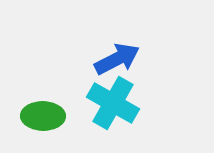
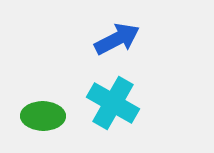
blue arrow: moved 20 px up
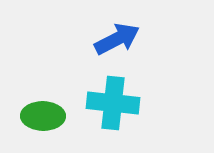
cyan cross: rotated 24 degrees counterclockwise
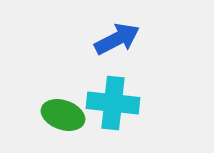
green ellipse: moved 20 px right, 1 px up; rotated 18 degrees clockwise
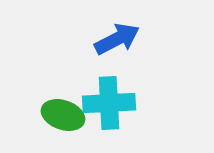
cyan cross: moved 4 px left; rotated 9 degrees counterclockwise
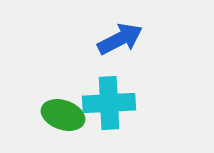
blue arrow: moved 3 px right
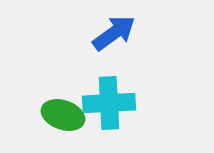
blue arrow: moved 6 px left, 6 px up; rotated 9 degrees counterclockwise
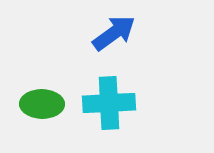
green ellipse: moved 21 px left, 11 px up; rotated 18 degrees counterclockwise
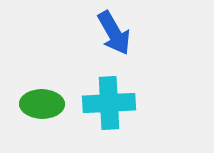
blue arrow: rotated 96 degrees clockwise
